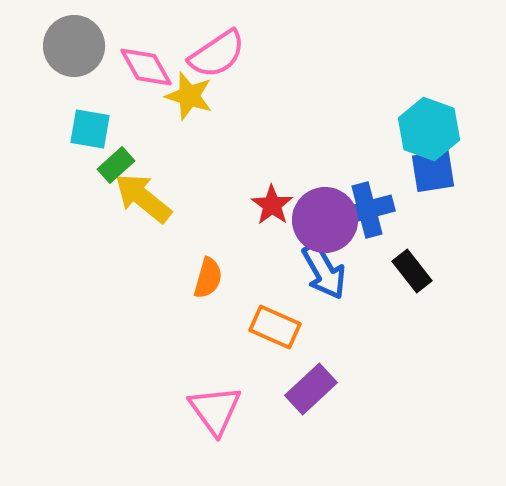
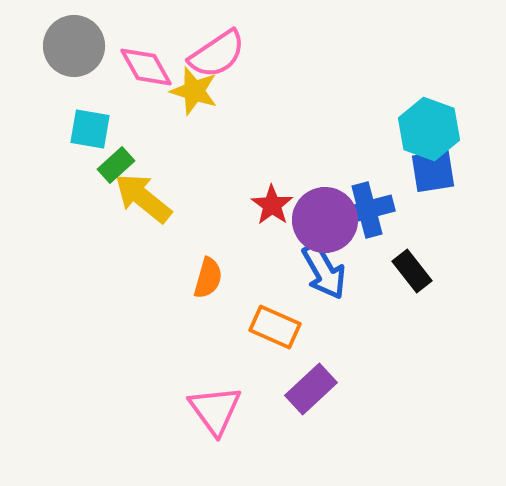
yellow star: moved 5 px right, 5 px up
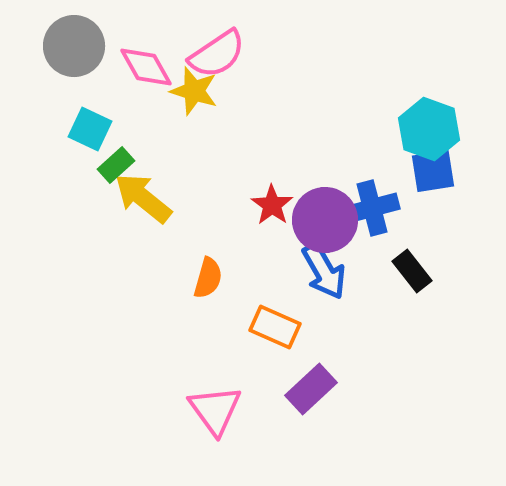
cyan square: rotated 15 degrees clockwise
blue cross: moved 5 px right, 2 px up
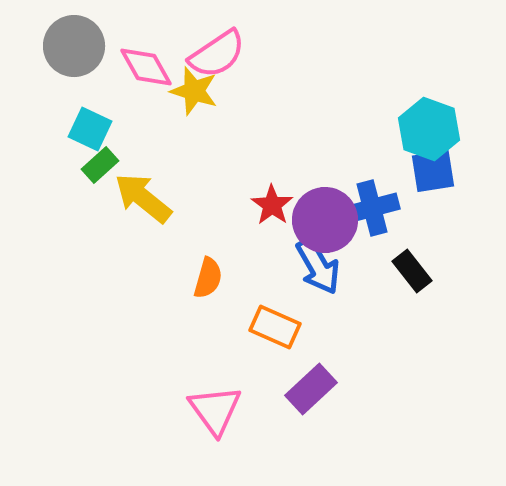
green rectangle: moved 16 px left
blue arrow: moved 6 px left, 5 px up
